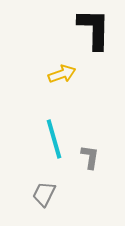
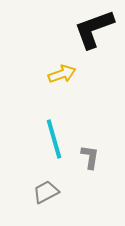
black L-shape: rotated 111 degrees counterclockwise
gray trapezoid: moved 2 px right, 2 px up; rotated 36 degrees clockwise
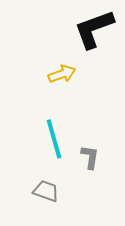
gray trapezoid: moved 1 px up; rotated 48 degrees clockwise
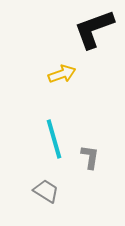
gray trapezoid: rotated 12 degrees clockwise
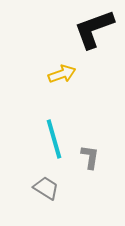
gray trapezoid: moved 3 px up
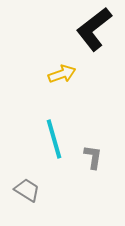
black L-shape: rotated 18 degrees counterclockwise
gray L-shape: moved 3 px right
gray trapezoid: moved 19 px left, 2 px down
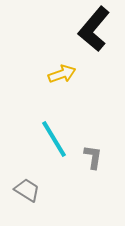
black L-shape: rotated 12 degrees counterclockwise
cyan line: rotated 15 degrees counterclockwise
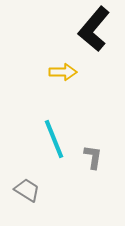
yellow arrow: moved 1 px right, 2 px up; rotated 20 degrees clockwise
cyan line: rotated 9 degrees clockwise
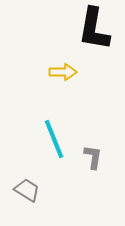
black L-shape: rotated 30 degrees counterclockwise
